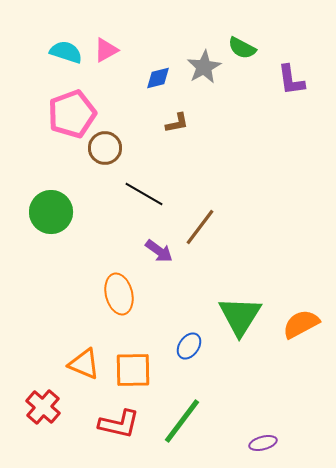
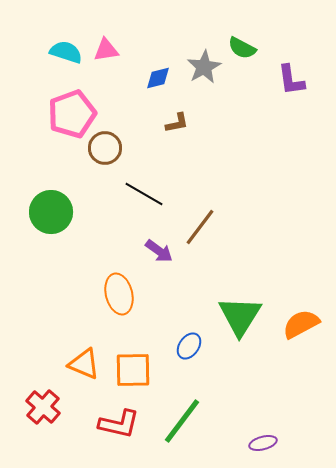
pink triangle: rotated 20 degrees clockwise
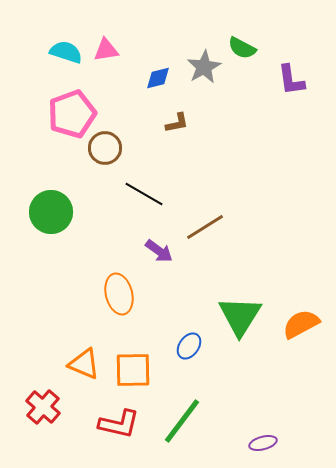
brown line: moved 5 px right; rotated 21 degrees clockwise
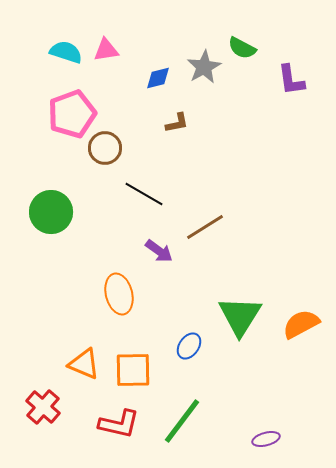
purple ellipse: moved 3 px right, 4 px up
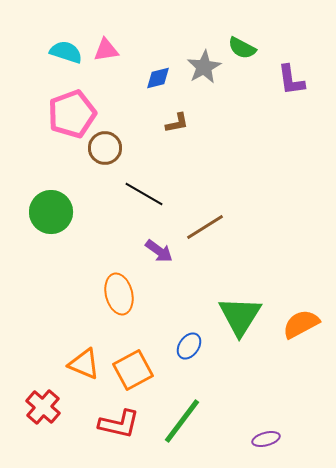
orange square: rotated 27 degrees counterclockwise
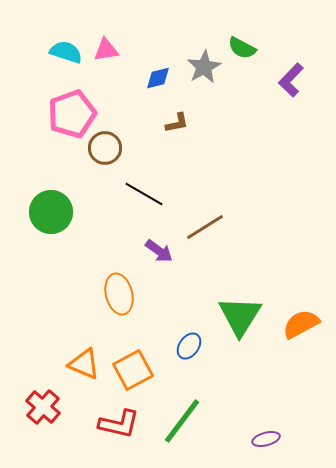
purple L-shape: rotated 52 degrees clockwise
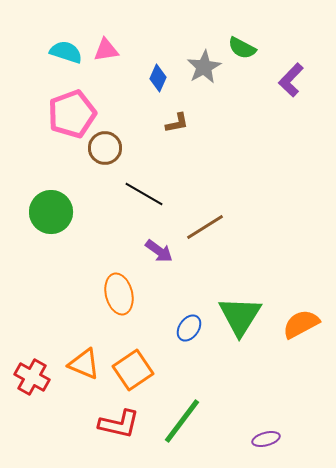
blue diamond: rotated 52 degrees counterclockwise
blue ellipse: moved 18 px up
orange square: rotated 6 degrees counterclockwise
red cross: moved 11 px left, 30 px up; rotated 12 degrees counterclockwise
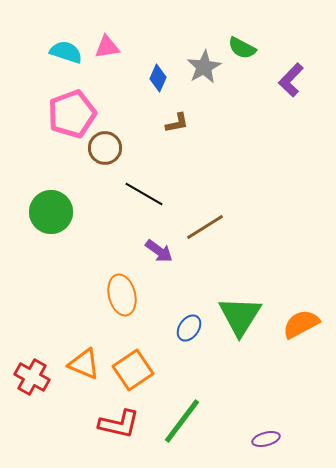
pink triangle: moved 1 px right, 3 px up
orange ellipse: moved 3 px right, 1 px down
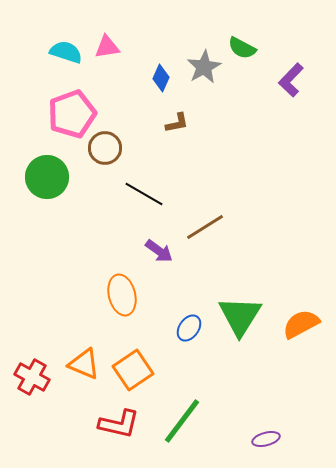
blue diamond: moved 3 px right
green circle: moved 4 px left, 35 px up
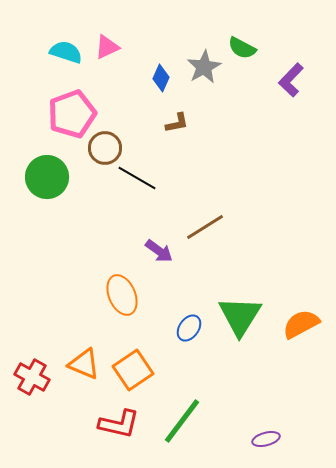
pink triangle: rotated 16 degrees counterclockwise
black line: moved 7 px left, 16 px up
orange ellipse: rotated 9 degrees counterclockwise
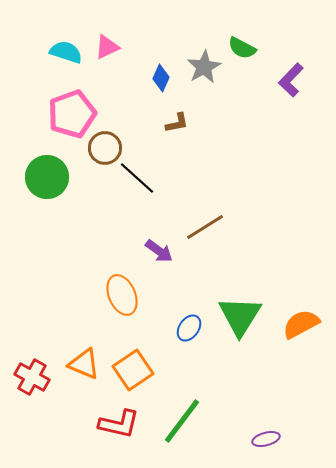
black line: rotated 12 degrees clockwise
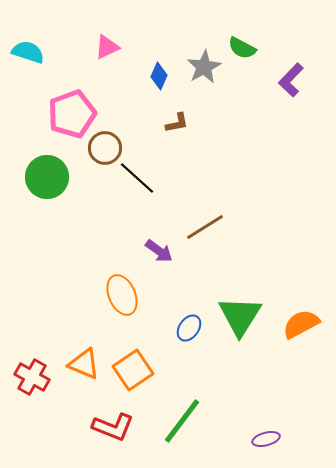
cyan semicircle: moved 38 px left
blue diamond: moved 2 px left, 2 px up
red L-shape: moved 6 px left, 3 px down; rotated 9 degrees clockwise
